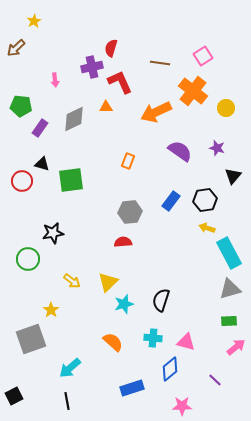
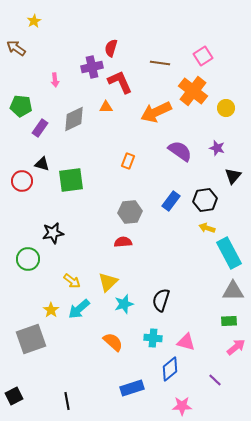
brown arrow at (16, 48): rotated 78 degrees clockwise
gray triangle at (230, 289): moved 3 px right, 2 px down; rotated 15 degrees clockwise
cyan arrow at (70, 368): moved 9 px right, 59 px up
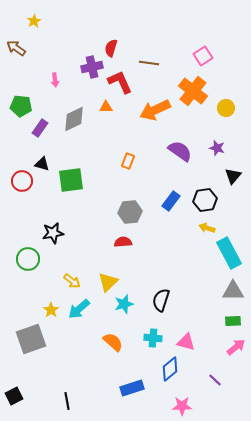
brown line at (160, 63): moved 11 px left
orange arrow at (156, 112): moved 1 px left, 2 px up
green rectangle at (229, 321): moved 4 px right
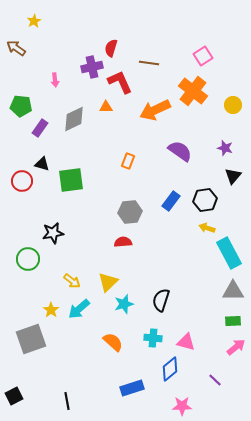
yellow circle at (226, 108): moved 7 px right, 3 px up
purple star at (217, 148): moved 8 px right
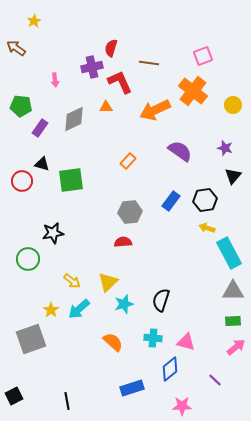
pink square at (203, 56): rotated 12 degrees clockwise
orange rectangle at (128, 161): rotated 21 degrees clockwise
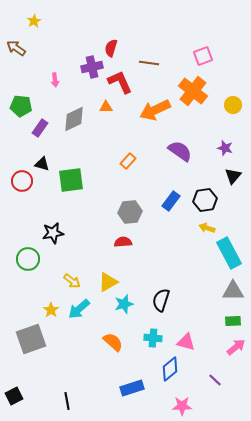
yellow triangle at (108, 282): rotated 15 degrees clockwise
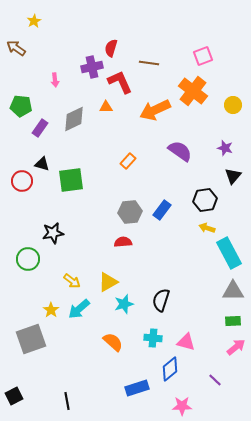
blue rectangle at (171, 201): moved 9 px left, 9 px down
blue rectangle at (132, 388): moved 5 px right
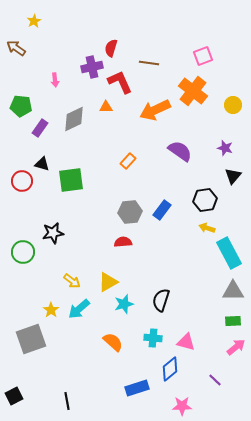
green circle at (28, 259): moved 5 px left, 7 px up
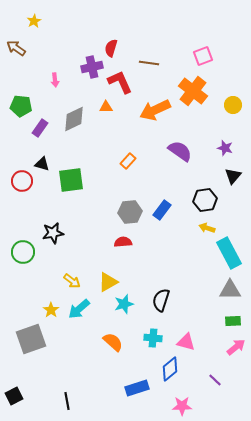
gray triangle at (233, 291): moved 3 px left, 1 px up
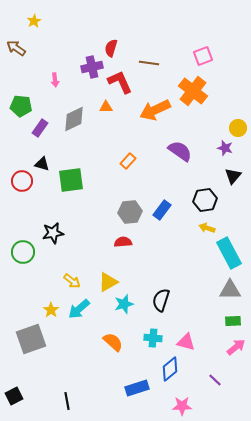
yellow circle at (233, 105): moved 5 px right, 23 px down
